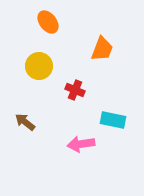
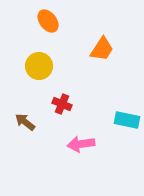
orange ellipse: moved 1 px up
orange trapezoid: rotated 12 degrees clockwise
red cross: moved 13 px left, 14 px down
cyan rectangle: moved 14 px right
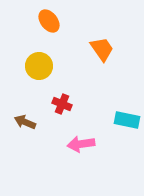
orange ellipse: moved 1 px right
orange trapezoid: rotated 68 degrees counterclockwise
brown arrow: rotated 15 degrees counterclockwise
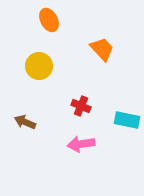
orange ellipse: moved 1 px up; rotated 10 degrees clockwise
orange trapezoid: rotated 8 degrees counterclockwise
red cross: moved 19 px right, 2 px down
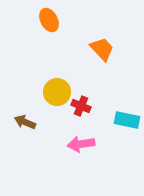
yellow circle: moved 18 px right, 26 px down
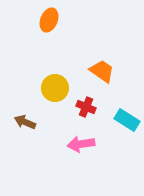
orange ellipse: rotated 50 degrees clockwise
orange trapezoid: moved 22 px down; rotated 12 degrees counterclockwise
yellow circle: moved 2 px left, 4 px up
red cross: moved 5 px right, 1 px down
cyan rectangle: rotated 20 degrees clockwise
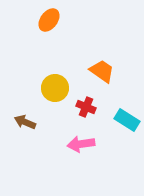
orange ellipse: rotated 15 degrees clockwise
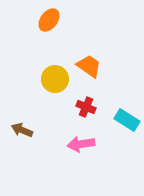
orange trapezoid: moved 13 px left, 5 px up
yellow circle: moved 9 px up
brown arrow: moved 3 px left, 8 px down
